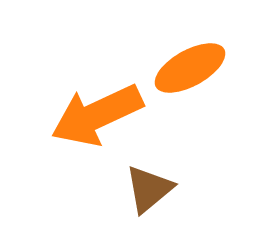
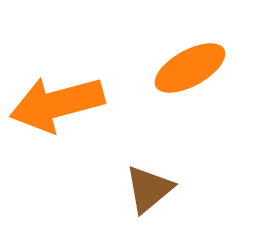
orange arrow: moved 40 px left, 11 px up; rotated 10 degrees clockwise
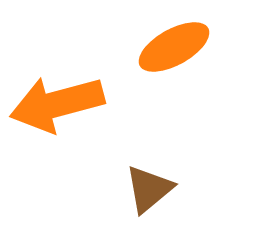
orange ellipse: moved 16 px left, 21 px up
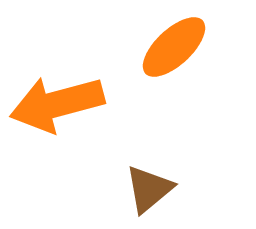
orange ellipse: rotated 14 degrees counterclockwise
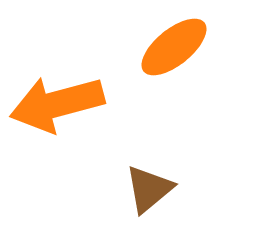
orange ellipse: rotated 4 degrees clockwise
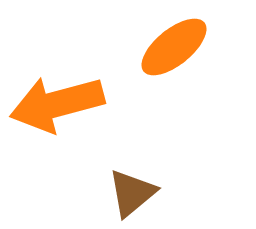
brown triangle: moved 17 px left, 4 px down
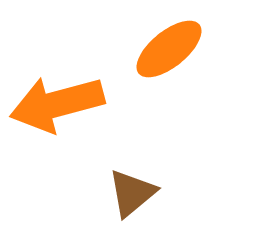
orange ellipse: moved 5 px left, 2 px down
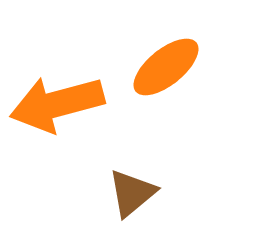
orange ellipse: moved 3 px left, 18 px down
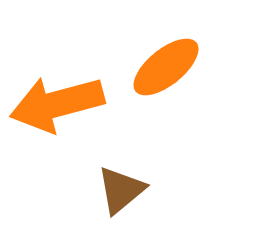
brown triangle: moved 11 px left, 3 px up
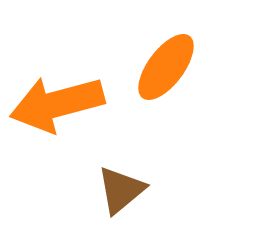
orange ellipse: rotated 14 degrees counterclockwise
